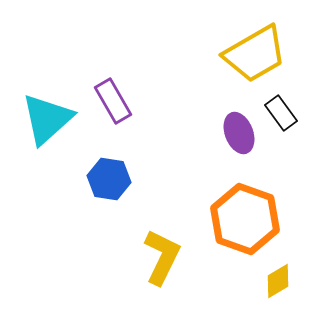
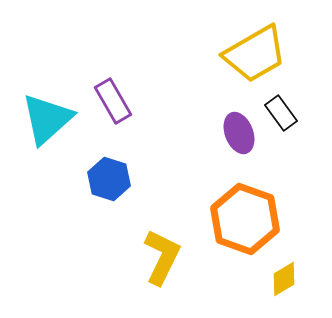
blue hexagon: rotated 9 degrees clockwise
yellow diamond: moved 6 px right, 2 px up
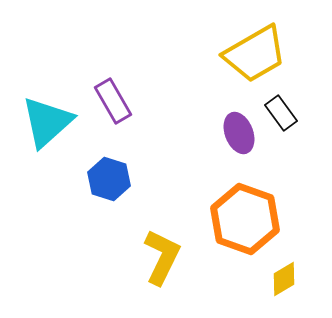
cyan triangle: moved 3 px down
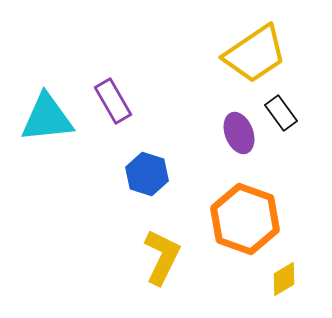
yellow trapezoid: rotated 4 degrees counterclockwise
cyan triangle: moved 4 px up; rotated 36 degrees clockwise
blue hexagon: moved 38 px right, 5 px up
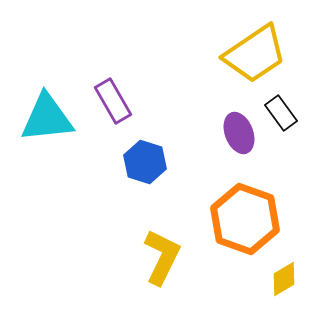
blue hexagon: moved 2 px left, 12 px up
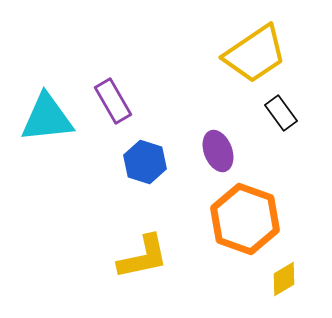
purple ellipse: moved 21 px left, 18 px down
yellow L-shape: moved 19 px left; rotated 52 degrees clockwise
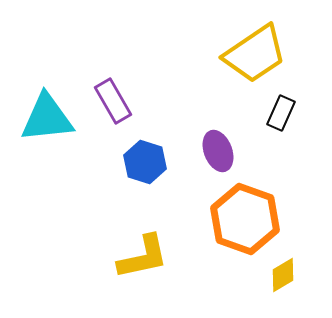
black rectangle: rotated 60 degrees clockwise
yellow diamond: moved 1 px left, 4 px up
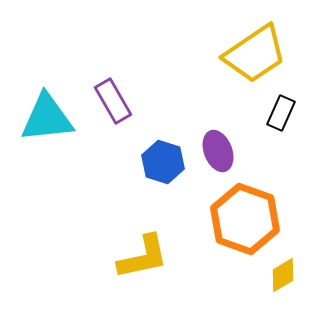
blue hexagon: moved 18 px right
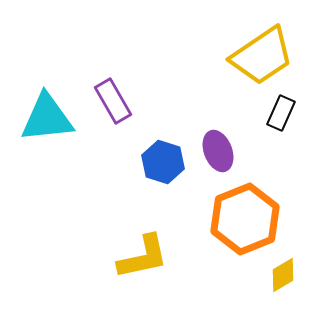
yellow trapezoid: moved 7 px right, 2 px down
orange hexagon: rotated 18 degrees clockwise
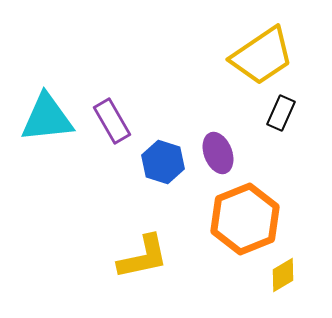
purple rectangle: moved 1 px left, 20 px down
purple ellipse: moved 2 px down
